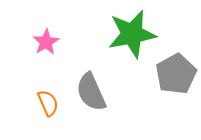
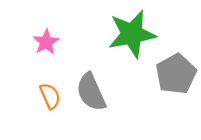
orange semicircle: moved 2 px right, 7 px up
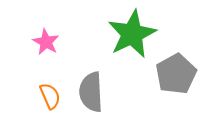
green star: rotated 15 degrees counterclockwise
pink star: rotated 12 degrees counterclockwise
gray semicircle: rotated 21 degrees clockwise
